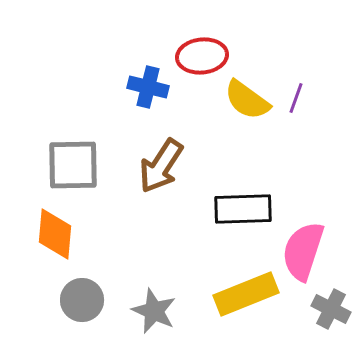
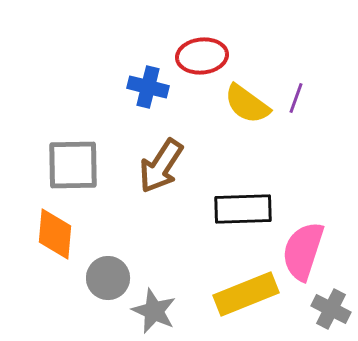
yellow semicircle: moved 4 px down
gray circle: moved 26 px right, 22 px up
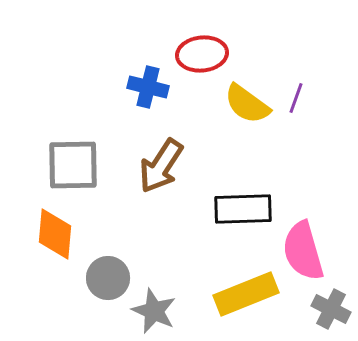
red ellipse: moved 2 px up
pink semicircle: rotated 34 degrees counterclockwise
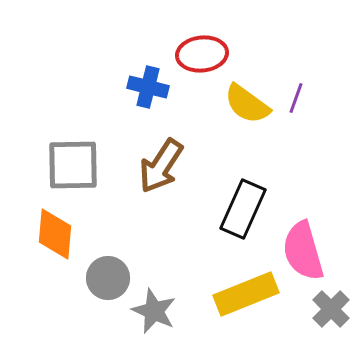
black rectangle: rotated 64 degrees counterclockwise
gray cross: rotated 18 degrees clockwise
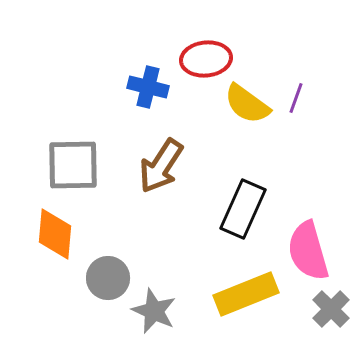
red ellipse: moved 4 px right, 5 px down
pink semicircle: moved 5 px right
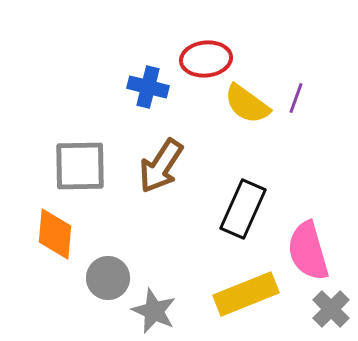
gray square: moved 7 px right, 1 px down
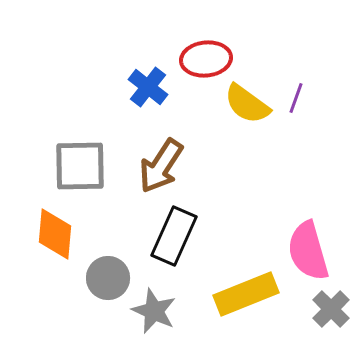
blue cross: rotated 24 degrees clockwise
black rectangle: moved 69 px left, 27 px down
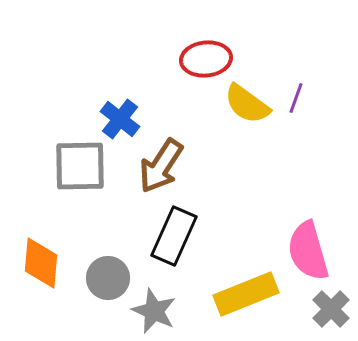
blue cross: moved 28 px left, 32 px down
orange diamond: moved 14 px left, 29 px down
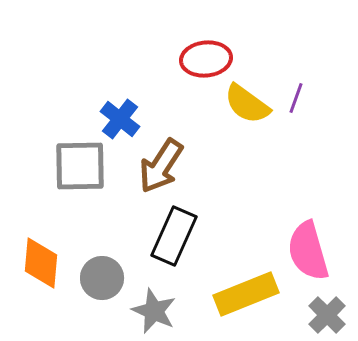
gray circle: moved 6 px left
gray cross: moved 4 px left, 6 px down
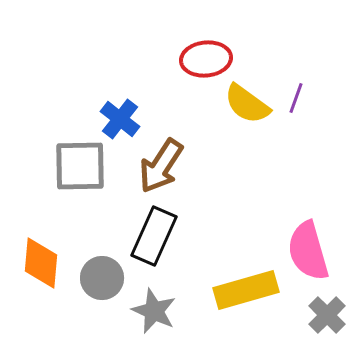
black rectangle: moved 20 px left
yellow rectangle: moved 4 px up; rotated 6 degrees clockwise
